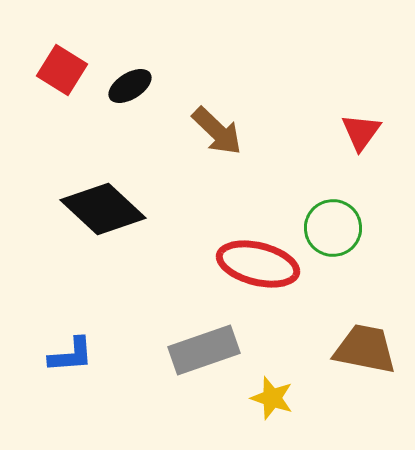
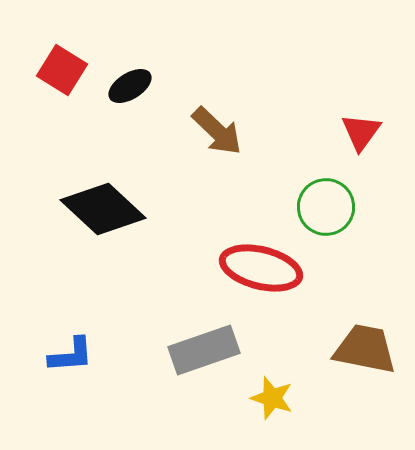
green circle: moved 7 px left, 21 px up
red ellipse: moved 3 px right, 4 px down
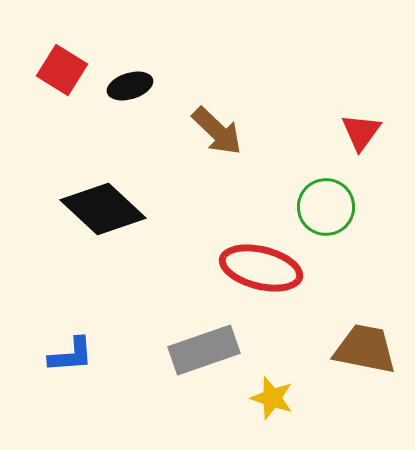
black ellipse: rotated 15 degrees clockwise
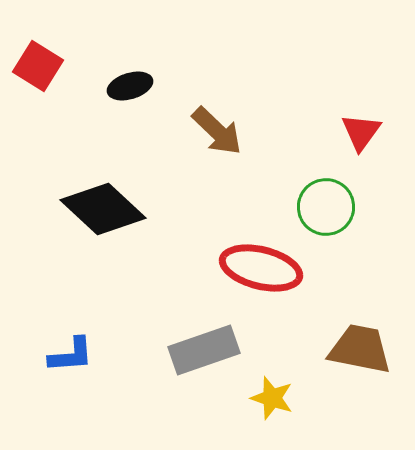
red square: moved 24 px left, 4 px up
brown trapezoid: moved 5 px left
